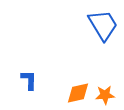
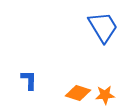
blue trapezoid: moved 2 px down
orange diamond: rotated 30 degrees clockwise
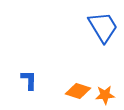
orange diamond: moved 2 px up
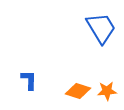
blue trapezoid: moved 2 px left, 1 px down
orange star: moved 2 px right, 4 px up
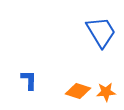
blue trapezoid: moved 4 px down
orange star: moved 1 px left, 1 px down
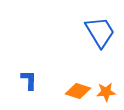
blue trapezoid: moved 1 px left
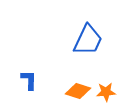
blue trapezoid: moved 12 px left, 8 px down; rotated 56 degrees clockwise
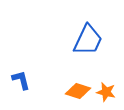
blue L-shape: moved 8 px left; rotated 15 degrees counterclockwise
orange star: rotated 18 degrees clockwise
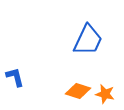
blue L-shape: moved 6 px left, 3 px up
orange star: moved 1 px left, 2 px down
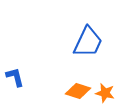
blue trapezoid: moved 2 px down
orange star: moved 1 px up
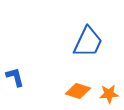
orange star: moved 4 px right, 1 px down; rotated 18 degrees counterclockwise
